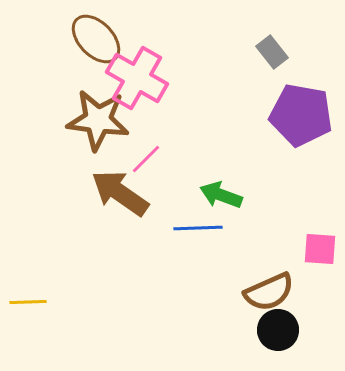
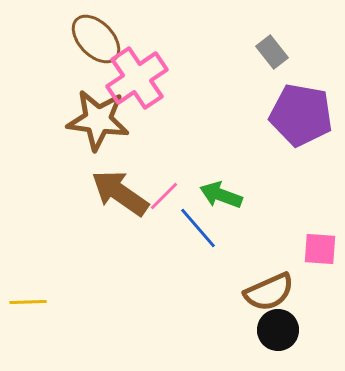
pink cross: rotated 26 degrees clockwise
pink line: moved 18 px right, 37 px down
blue line: rotated 51 degrees clockwise
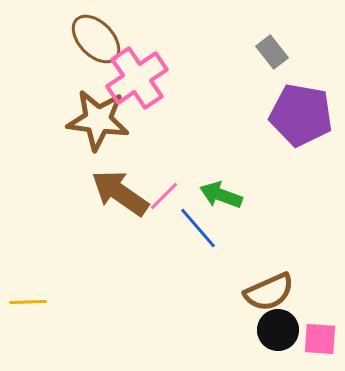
pink square: moved 90 px down
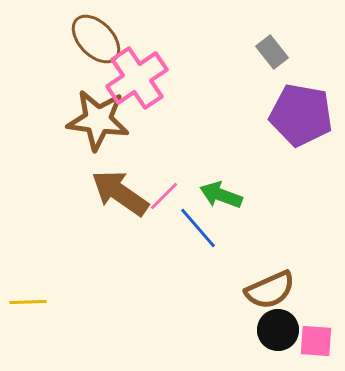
brown semicircle: moved 1 px right, 2 px up
pink square: moved 4 px left, 2 px down
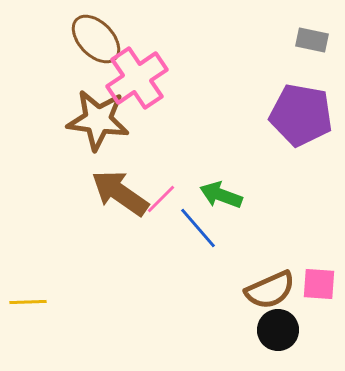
gray rectangle: moved 40 px right, 12 px up; rotated 40 degrees counterclockwise
pink line: moved 3 px left, 3 px down
pink square: moved 3 px right, 57 px up
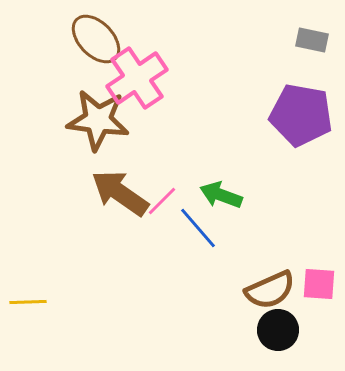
pink line: moved 1 px right, 2 px down
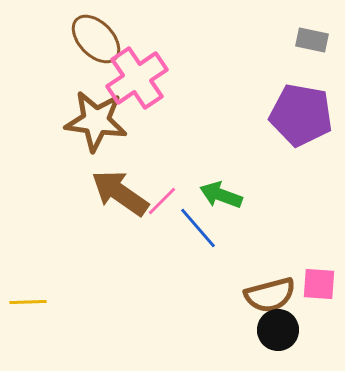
brown star: moved 2 px left, 1 px down
brown semicircle: moved 5 px down; rotated 9 degrees clockwise
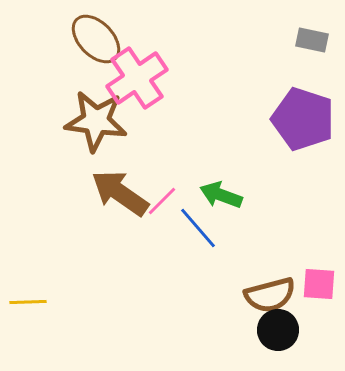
purple pentagon: moved 2 px right, 4 px down; rotated 8 degrees clockwise
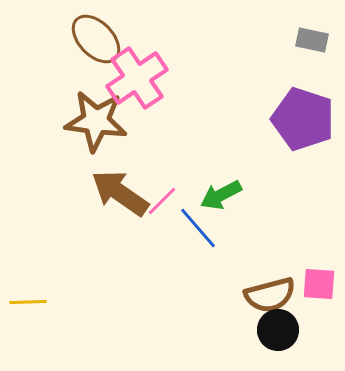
green arrow: rotated 48 degrees counterclockwise
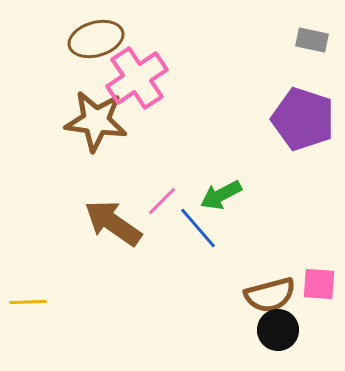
brown ellipse: rotated 62 degrees counterclockwise
brown arrow: moved 7 px left, 30 px down
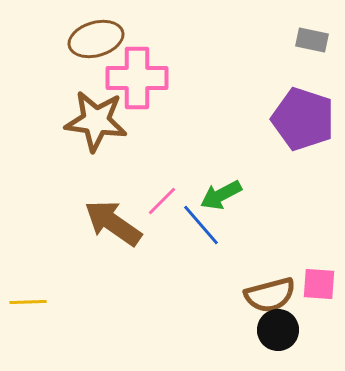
pink cross: rotated 34 degrees clockwise
blue line: moved 3 px right, 3 px up
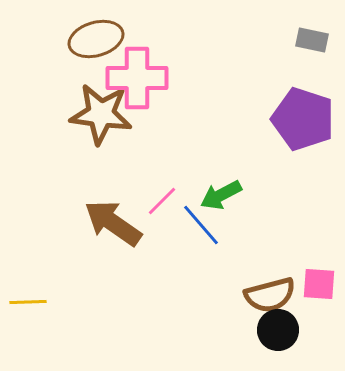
brown star: moved 5 px right, 7 px up
